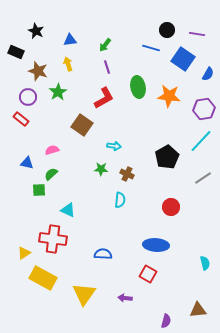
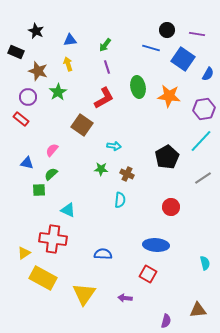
pink semicircle at (52, 150): rotated 32 degrees counterclockwise
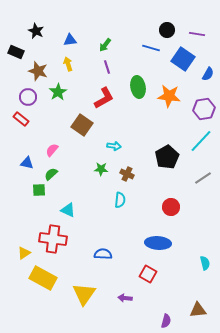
blue ellipse at (156, 245): moved 2 px right, 2 px up
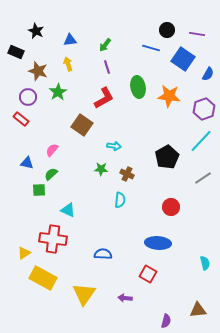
purple hexagon at (204, 109): rotated 10 degrees counterclockwise
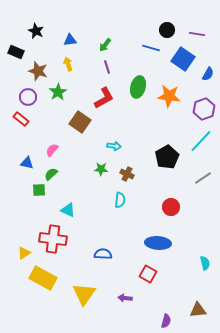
green ellipse at (138, 87): rotated 25 degrees clockwise
brown square at (82, 125): moved 2 px left, 3 px up
